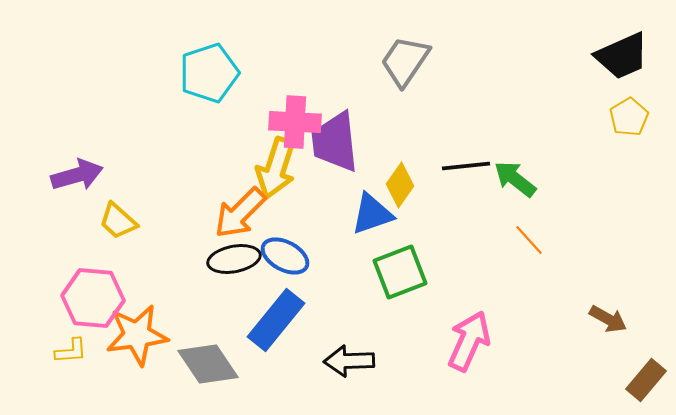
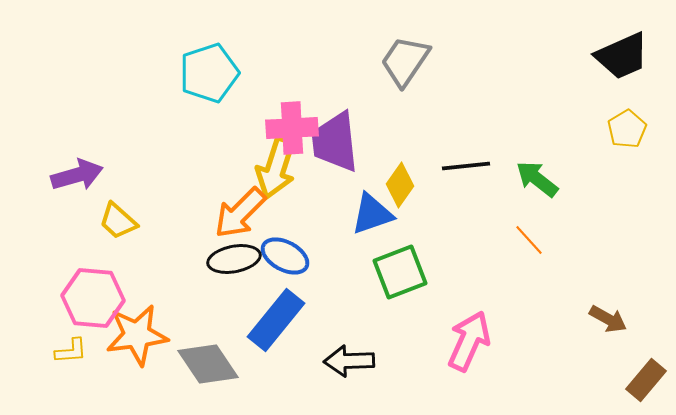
yellow pentagon: moved 2 px left, 12 px down
pink cross: moved 3 px left, 6 px down; rotated 6 degrees counterclockwise
green arrow: moved 22 px right
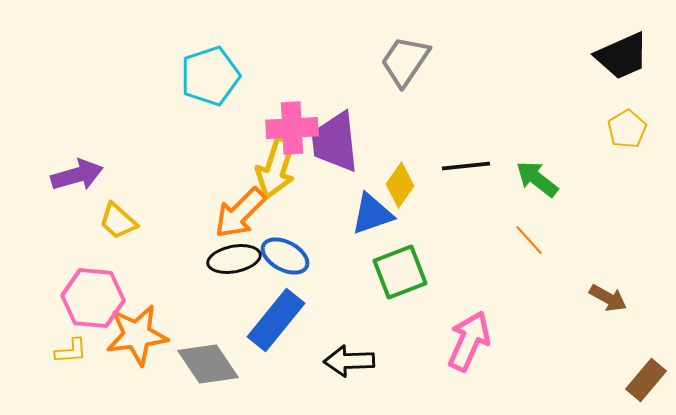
cyan pentagon: moved 1 px right, 3 px down
brown arrow: moved 21 px up
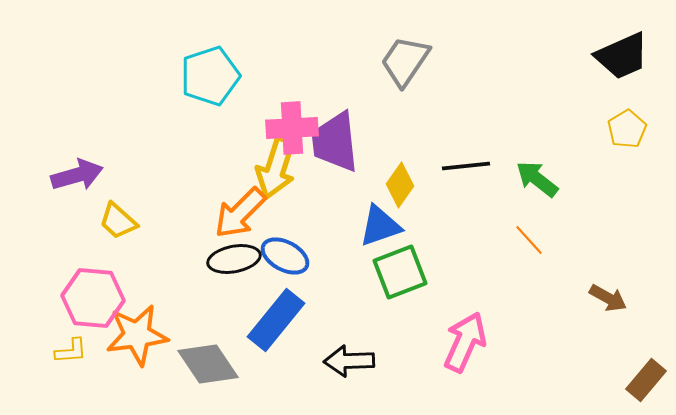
blue triangle: moved 8 px right, 12 px down
pink arrow: moved 4 px left, 1 px down
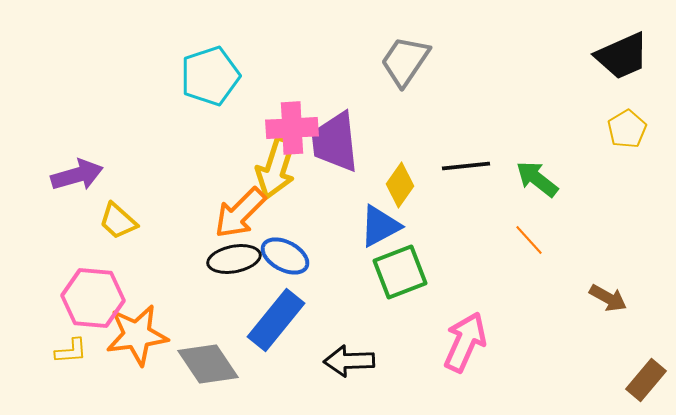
blue triangle: rotated 9 degrees counterclockwise
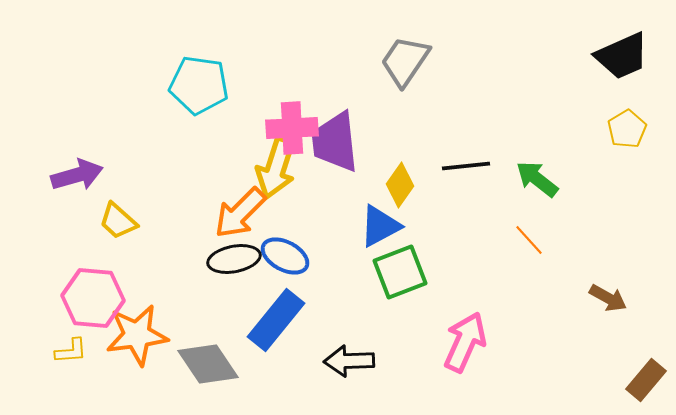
cyan pentagon: moved 11 px left, 9 px down; rotated 26 degrees clockwise
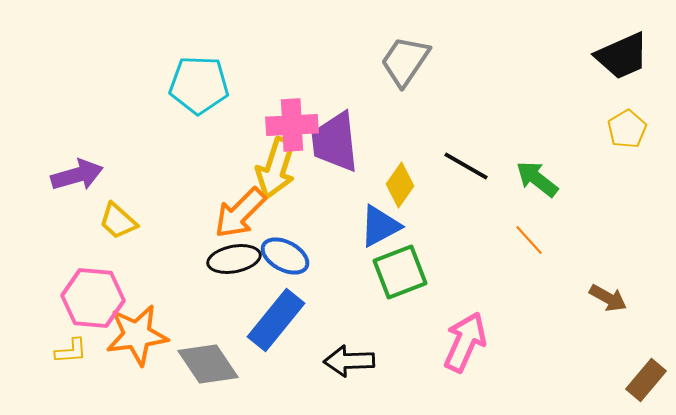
cyan pentagon: rotated 6 degrees counterclockwise
pink cross: moved 3 px up
black line: rotated 36 degrees clockwise
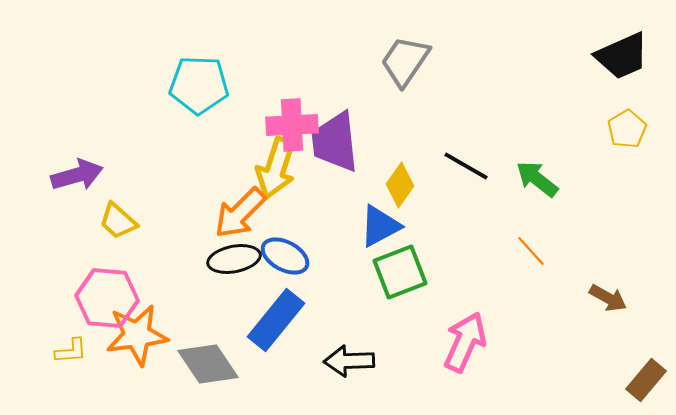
orange line: moved 2 px right, 11 px down
pink hexagon: moved 14 px right
